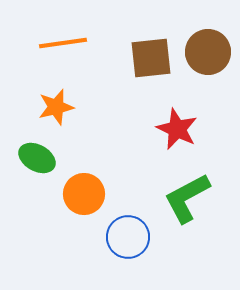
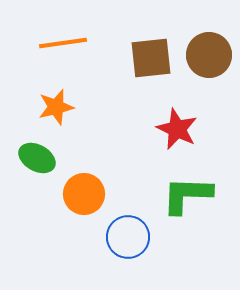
brown circle: moved 1 px right, 3 px down
green L-shape: moved 3 px up; rotated 30 degrees clockwise
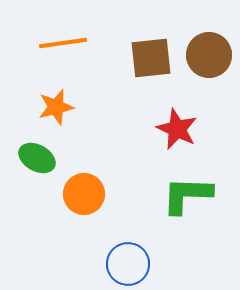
blue circle: moved 27 px down
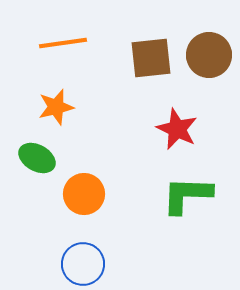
blue circle: moved 45 px left
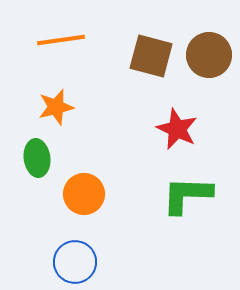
orange line: moved 2 px left, 3 px up
brown square: moved 2 px up; rotated 21 degrees clockwise
green ellipse: rotated 54 degrees clockwise
blue circle: moved 8 px left, 2 px up
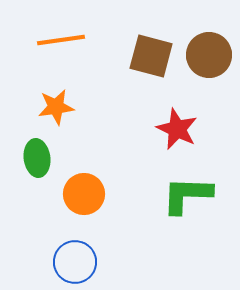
orange star: rotated 6 degrees clockwise
